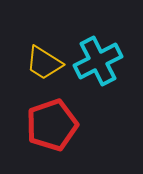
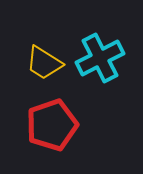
cyan cross: moved 2 px right, 3 px up
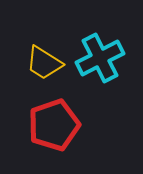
red pentagon: moved 2 px right
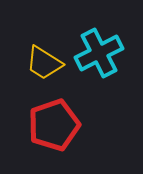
cyan cross: moved 1 px left, 5 px up
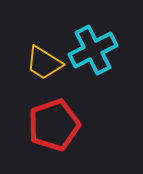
cyan cross: moved 6 px left, 3 px up
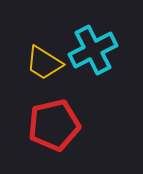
red pentagon: rotated 6 degrees clockwise
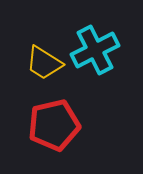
cyan cross: moved 2 px right
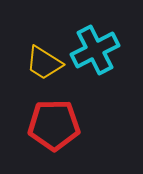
red pentagon: rotated 12 degrees clockwise
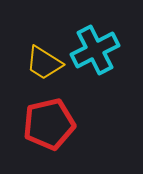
red pentagon: moved 5 px left, 1 px up; rotated 12 degrees counterclockwise
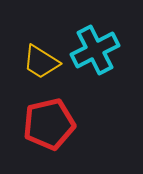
yellow trapezoid: moved 3 px left, 1 px up
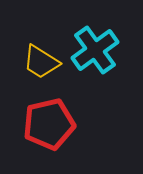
cyan cross: rotated 9 degrees counterclockwise
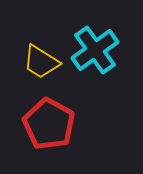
red pentagon: rotated 30 degrees counterclockwise
